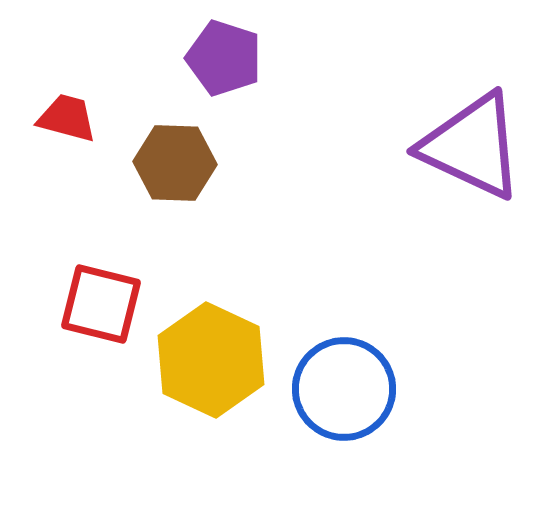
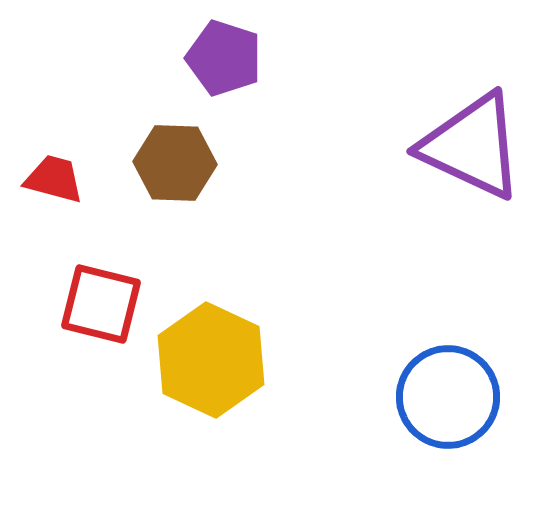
red trapezoid: moved 13 px left, 61 px down
blue circle: moved 104 px right, 8 px down
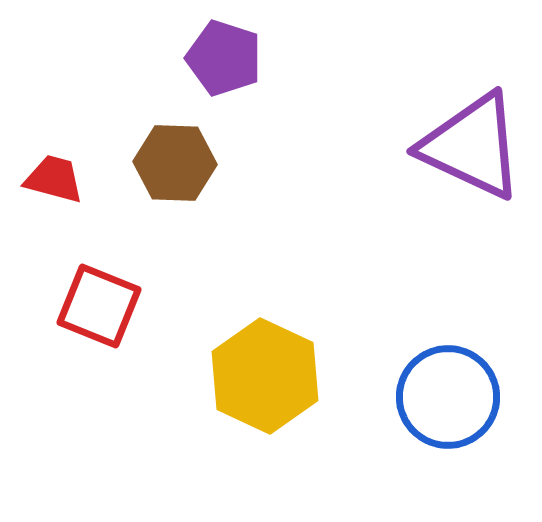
red square: moved 2 px left, 2 px down; rotated 8 degrees clockwise
yellow hexagon: moved 54 px right, 16 px down
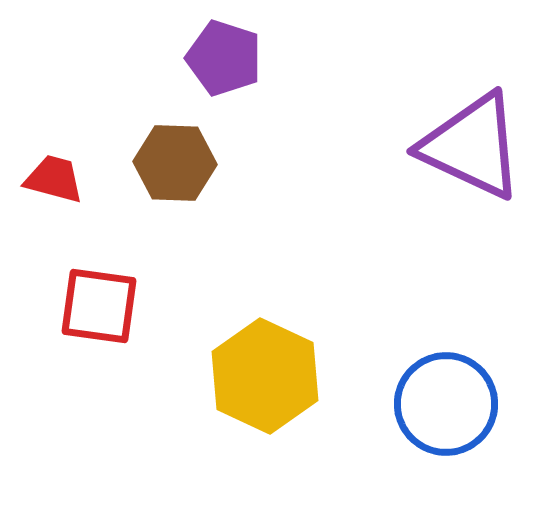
red square: rotated 14 degrees counterclockwise
blue circle: moved 2 px left, 7 px down
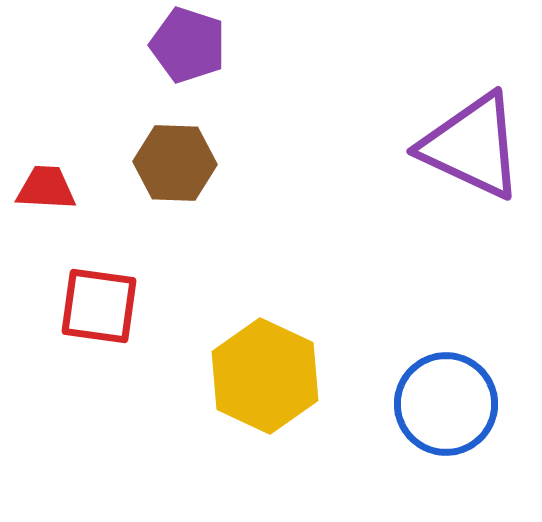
purple pentagon: moved 36 px left, 13 px up
red trapezoid: moved 8 px left, 9 px down; rotated 12 degrees counterclockwise
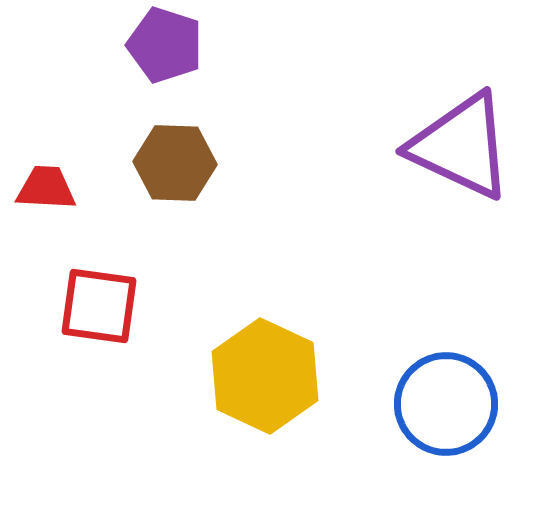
purple pentagon: moved 23 px left
purple triangle: moved 11 px left
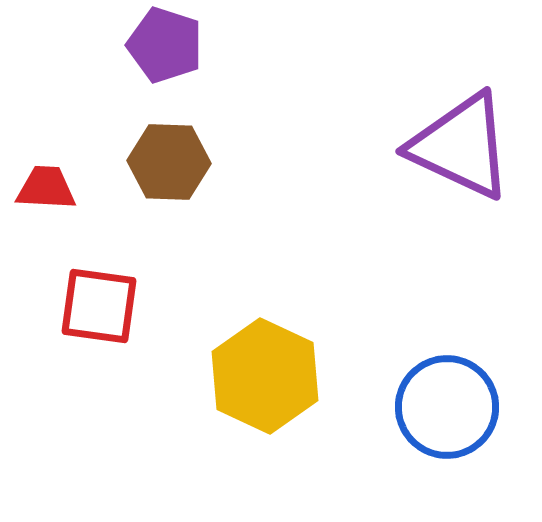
brown hexagon: moved 6 px left, 1 px up
blue circle: moved 1 px right, 3 px down
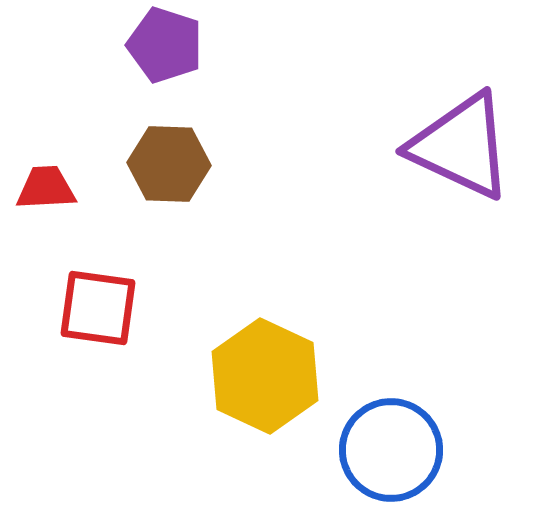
brown hexagon: moved 2 px down
red trapezoid: rotated 6 degrees counterclockwise
red square: moved 1 px left, 2 px down
blue circle: moved 56 px left, 43 px down
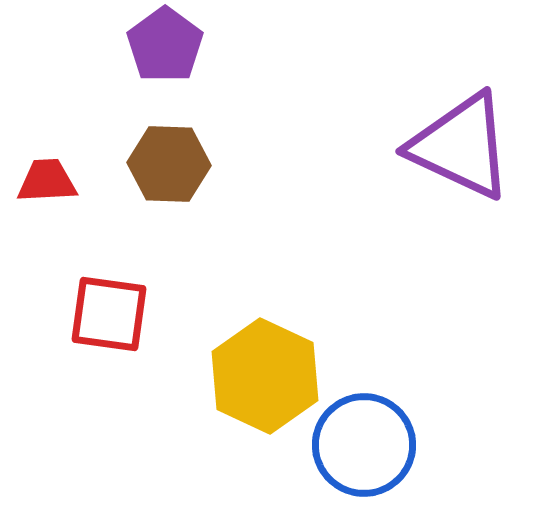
purple pentagon: rotated 18 degrees clockwise
red trapezoid: moved 1 px right, 7 px up
red square: moved 11 px right, 6 px down
blue circle: moved 27 px left, 5 px up
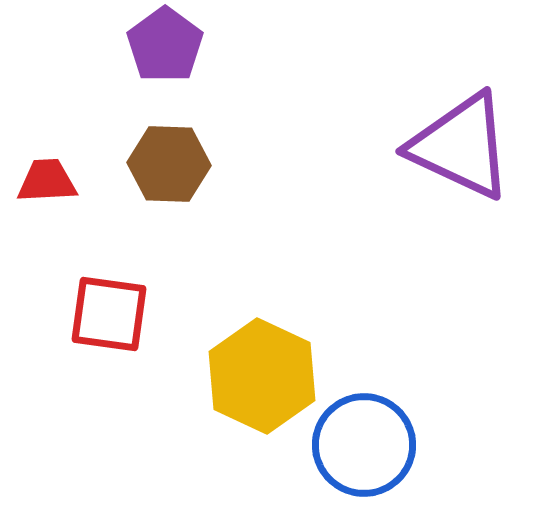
yellow hexagon: moved 3 px left
